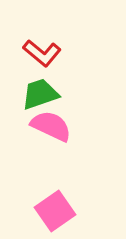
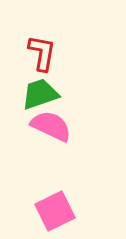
red L-shape: rotated 120 degrees counterclockwise
pink square: rotated 9 degrees clockwise
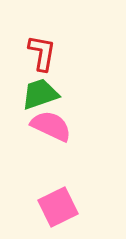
pink square: moved 3 px right, 4 px up
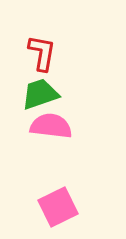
pink semicircle: rotated 18 degrees counterclockwise
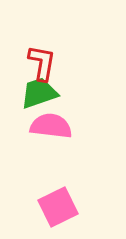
red L-shape: moved 10 px down
green trapezoid: moved 1 px left, 1 px up
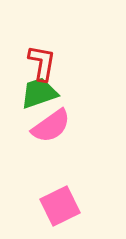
pink semicircle: rotated 138 degrees clockwise
pink square: moved 2 px right, 1 px up
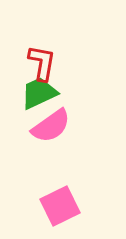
green trapezoid: rotated 6 degrees counterclockwise
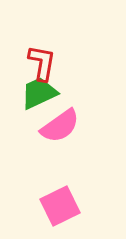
pink semicircle: moved 9 px right
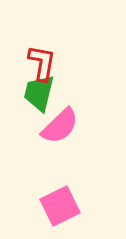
green trapezoid: rotated 51 degrees counterclockwise
pink semicircle: rotated 9 degrees counterclockwise
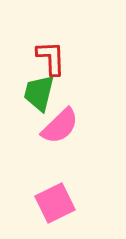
red L-shape: moved 9 px right, 5 px up; rotated 12 degrees counterclockwise
pink square: moved 5 px left, 3 px up
